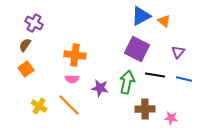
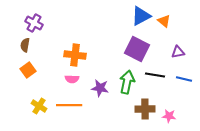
brown semicircle: rotated 24 degrees counterclockwise
purple triangle: rotated 40 degrees clockwise
orange square: moved 2 px right, 1 px down
orange line: rotated 45 degrees counterclockwise
pink star: moved 2 px left, 2 px up
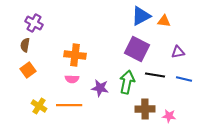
orange triangle: rotated 32 degrees counterclockwise
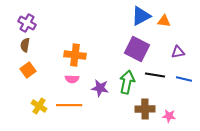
purple cross: moved 7 px left
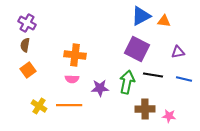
black line: moved 2 px left
purple star: rotated 12 degrees counterclockwise
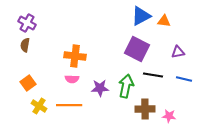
orange cross: moved 1 px down
orange square: moved 13 px down
green arrow: moved 1 px left, 4 px down
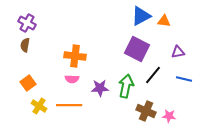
black line: rotated 60 degrees counterclockwise
brown cross: moved 1 px right, 2 px down; rotated 24 degrees clockwise
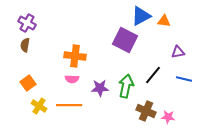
purple square: moved 12 px left, 9 px up
pink star: moved 1 px left, 1 px down
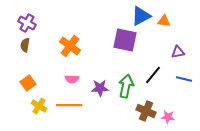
purple square: rotated 15 degrees counterclockwise
orange cross: moved 5 px left, 10 px up; rotated 30 degrees clockwise
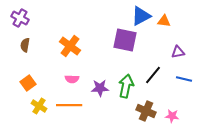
purple cross: moved 7 px left, 5 px up
pink star: moved 4 px right, 1 px up
